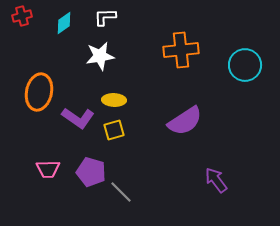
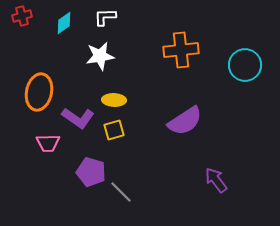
pink trapezoid: moved 26 px up
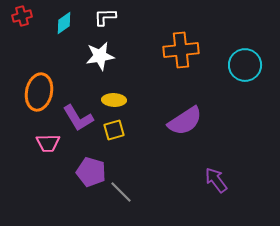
purple L-shape: rotated 24 degrees clockwise
